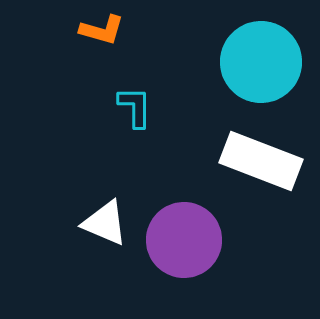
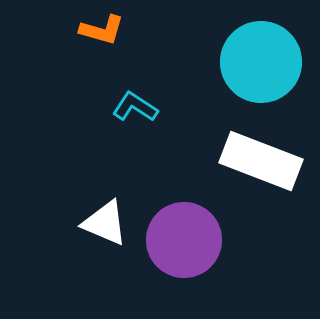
cyan L-shape: rotated 57 degrees counterclockwise
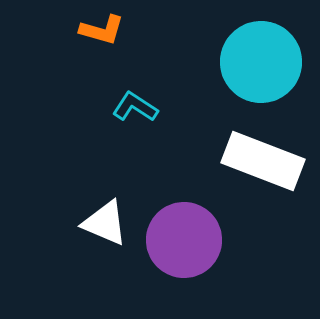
white rectangle: moved 2 px right
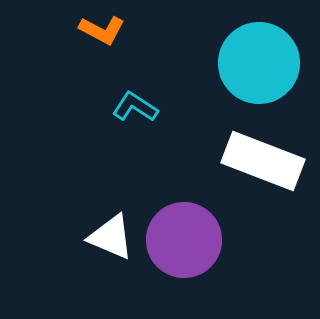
orange L-shape: rotated 12 degrees clockwise
cyan circle: moved 2 px left, 1 px down
white triangle: moved 6 px right, 14 px down
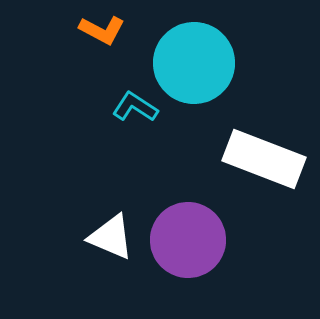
cyan circle: moved 65 px left
white rectangle: moved 1 px right, 2 px up
purple circle: moved 4 px right
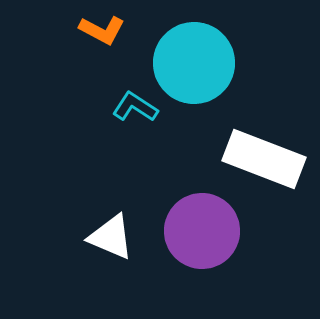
purple circle: moved 14 px right, 9 px up
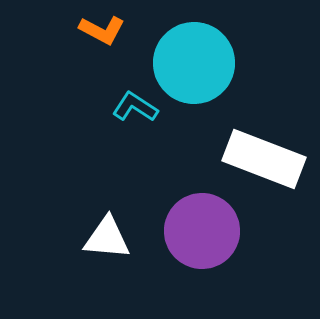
white triangle: moved 4 px left, 1 px down; rotated 18 degrees counterclockwise
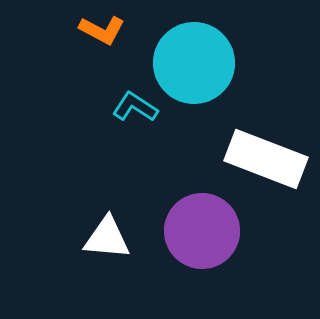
white rectangle: moved 2 px right
